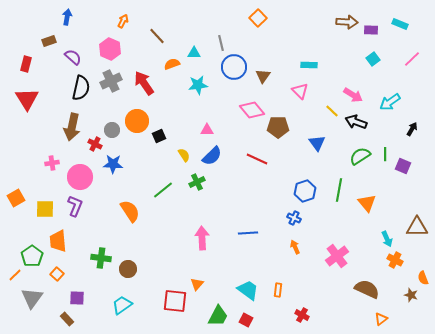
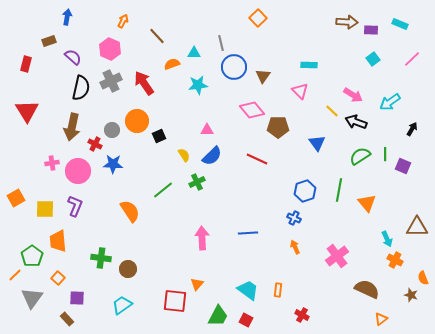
red triangle at (27, 99): moved 12 px down
pink circle at (80, 177): moved 2 px left, 6 px up
orange square at (57, 274): moved 1 px right, 4 px down
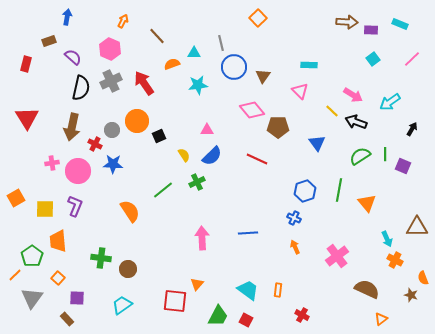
red triangle at (27, 111): moved 7 px down
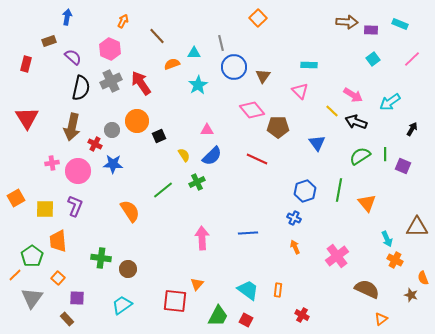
red arrow at (144, 83): moved 3 px left
cyan star at (198, 85): rotated 24 degrees counterclockwise
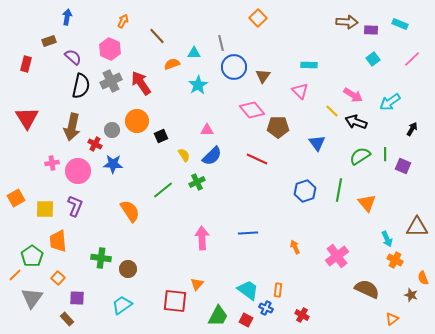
black semicircle at (81, 88): moved 2 px up
black square at (159, 136): moved 2 px right
blue cross at (294, 218): moved 28 px left, 90 px down
orange triangle at (381, 319): moved 11 px right
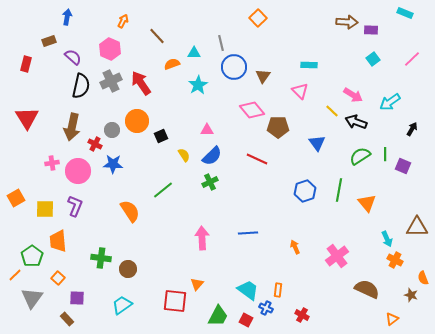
cyan rectangle at (400, 24): moved 5 px right, 11 px up
green cross at (197, 182): moved 13 px right
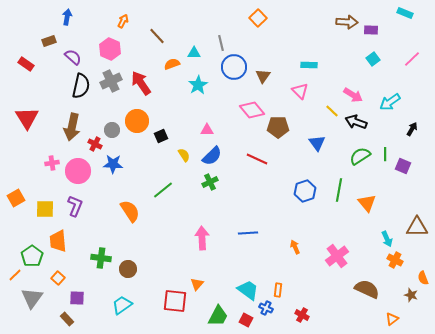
red rectangle at (26, 64): rotated 70 degrees counterclockwise
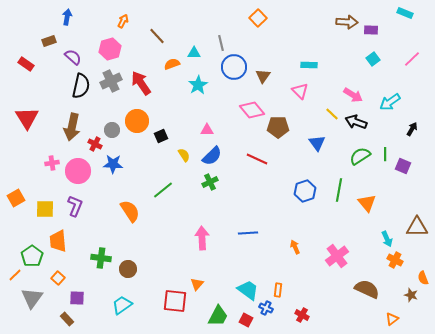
pink hexagon at (110, 49): rotated 20 degrees clockwise
yellow line at (332, 111): moved 3 px down
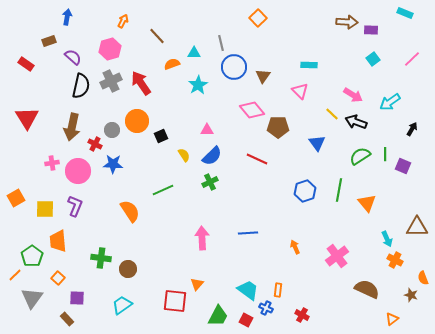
green line at (163, 190): rotated 15 degrees clockwise
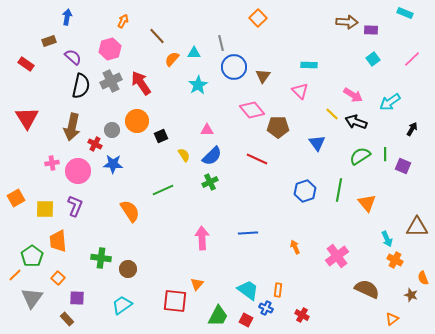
orange semicircle at (172, 64): moved 5 px up; rotated 28 degrees counterclockwise
